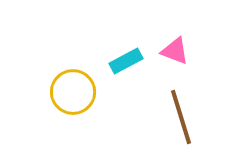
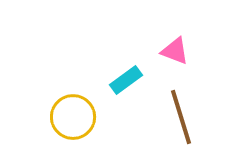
cyan rectangle: moved 19 px down; rotated 8 degrees counterclockwise
yellow circle: moved 25 px down
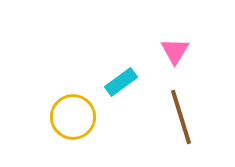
pink triangle: rotated 40 degrees clockwise
cyan rectangle: moved 5 px left, 2 px down
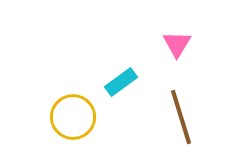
pink triangle: moved 2 px right, 7 px up
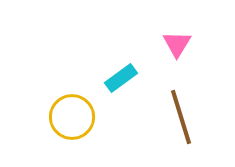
cyan rectangle: moved 4 px up
yellow circle: moved 1 px left
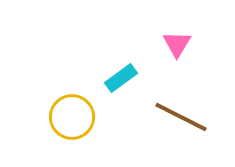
brown line: rotated 46 degrees counterclockwise
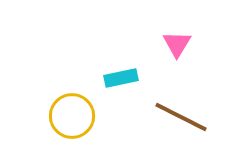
cyan rectangle: rotated 24 degrees clockwise
yellow circle: moved 1 px up
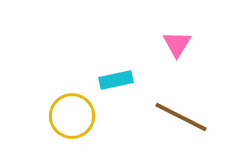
cyan rectangle: moved 5 px left, 2 px down
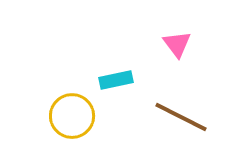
pink triangle: rotated 8 degrees counterclockwise
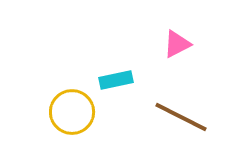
pink triangle: rotated 40 degrees clockwise
yellow circle: moved 4 px up
